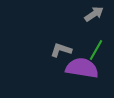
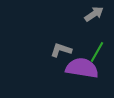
green line: moved 1 px right, 2 px down
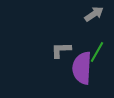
gray L-shape: rotated 20 degrees counterclockwise
purple semicircle: rotated 96 degrees counterclockwise
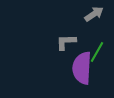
gray L-shape: moved 5 px right, 8 px up
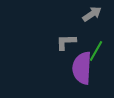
gray arrow: moved 2 px left
green line: moved 1 px left, 1 px up
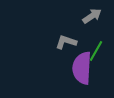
gray arrow: moved 2 px down
gray L-shape: rotated 20 degrees clockwise
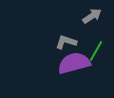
purple semicircle: moved 8 px left, 5 px up; rotated 72 degrees clockwise
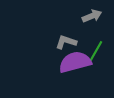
gray arrow: rotated 12 degrees clockwise
purple semicircle: moved 1 px right, 1 px up
